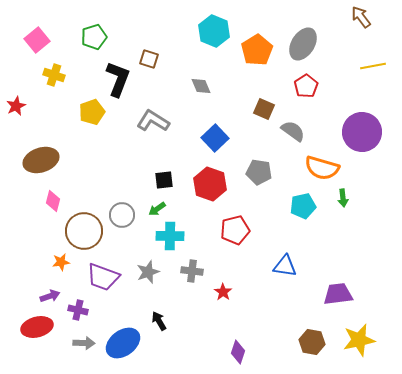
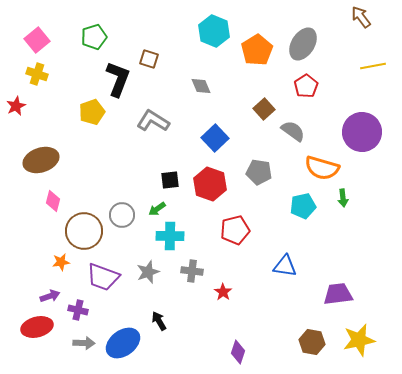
yellow cross at (54, 75): moved 17 px left, 1 px up
brown square at (264, 109): rotated 25 degrees clockwise
black square at (164, 180): moved 6 px right
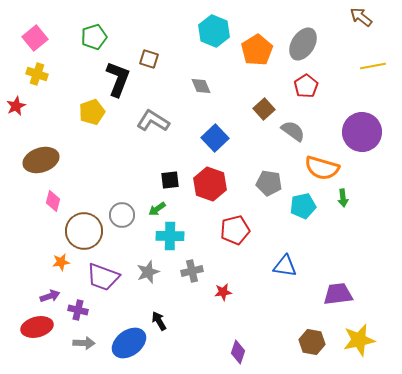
brown arrow at (361, 17): rotated 15 degrees counterclockwise
pink square at (37, 40): moved 2 px left, 2 px up
gray pentagon at (259, 172): moved 10 px right, 11 px down
gray cross at (192, 271): rotated 20 degrees counterclockwise
red star at (223, 292): rotated 30 degrees clockwise
blue ellipse at (123, 343): moved 6 px right
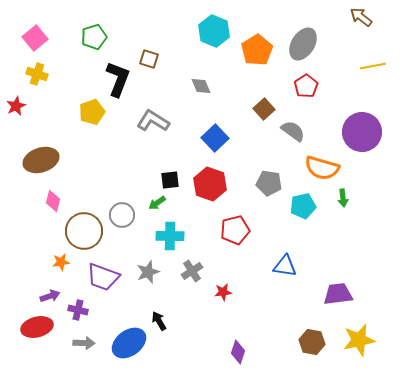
green arrow at (157, 209): moved 6 px up
gray cross at (192, 271): rotated 20 degrees counterclockwise
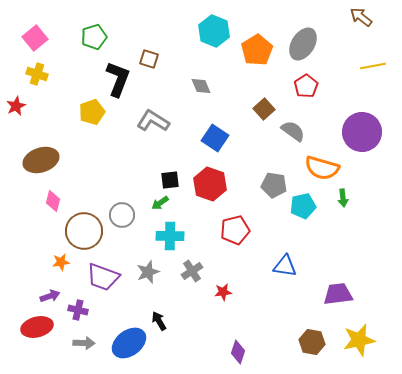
blue square at (215, 138): rotated 12 degrees counterclockwise
gray pentagon at (269, 183): moved 5 px right, 2 px down
green arrow at (157, 203): moved 3 px right
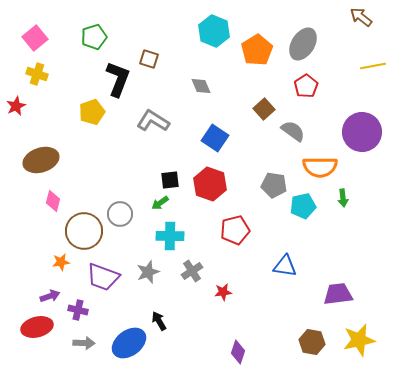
orange semicircle at (322, 168): moved 2 px left, 1 px up; rotated 16 degrees counterclockwise
gray circle at (122, 215): moved 2 px left, 1 px up
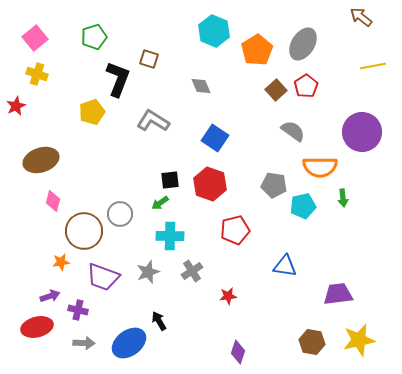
brown square at (264, 109): moved 12 px right, 19 px up
red star at (223, 292): moved 5 px right, 4 px down
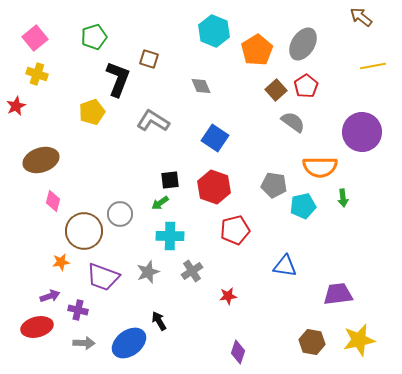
gray semicircle at (293, 131): moved 9 px up
red hexagon at (210, 184): moved 4 px right, 3 px down
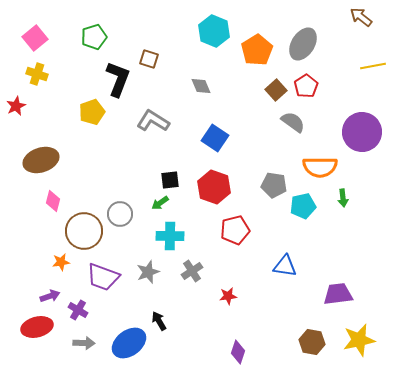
purple cross at (78, 310): rotated 18 degrees clockwise
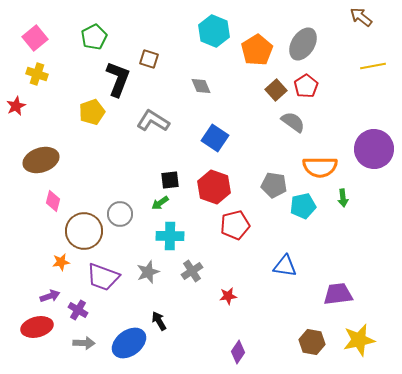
green pentagon at (94, 37): rotated 10 degrees counterclockwise
purple circle at (362, 132): moved 12 px right, 17 px down
red pentagon at (235, 230): moved 5 px up
purple diamond at (238, 352): rotated 15 degrees clockwise
